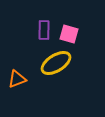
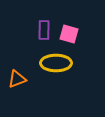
yellow ellipse: rotated 32 degrees clockwise
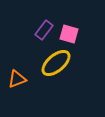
purple rectangle: rotated 36 degrees clockwise
yellow ellipse: rotated 40 degrees counterclockwise
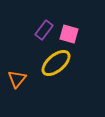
orange triangle: rotated 30 degrees counterclockwise
